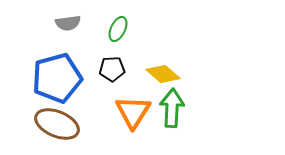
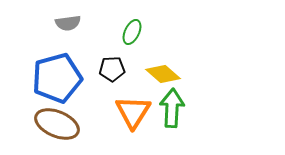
green ellipse: moved 14 px right, 3 px down
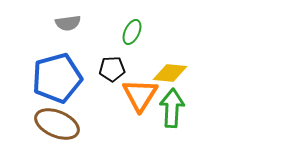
yellow diamond: moved 7 px right, 1 px up; rotated 36 degrees counterclockwise
orange triangle: moved 7 px right, 17 px up
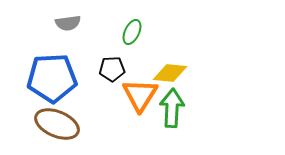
blue pentagon: moved 5 px left; rotated 12 degrees clockwise
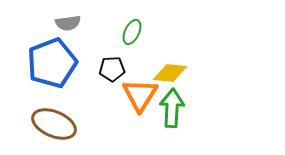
blue pentagon: moved 15 px up; rotated 18 degrees counterclockwise
brown ellipse: moved 3 px left
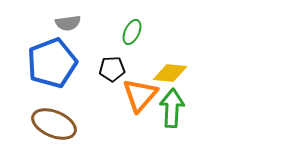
orange triangle: rotated 9 degrees clockwise
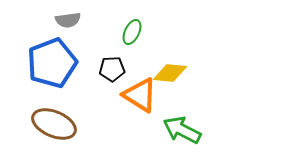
gray semicircle: moved 3 px up
orange triangle: rotated 39 degrees counterclockwise
green arrow: moved 10 px right, 22 px down; rotated 66 degrees counterclockwise
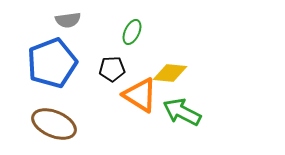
green arrow: moved 18 px up
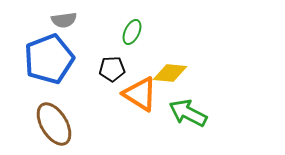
gray semicircle: moved 4 px left
blue pentagon: moved 3 px left, 4 px up
orange triangle: moved 1 px up
green arrow: moved 6 px right, 1 px down
brown ellipse: rotated 36 degrees clockwise
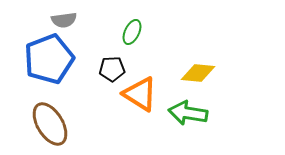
yellow diamond: moved 28 px right
green arrow: rotated 18 degrees counterclockwise
brown ellipse: moved 4 px left
